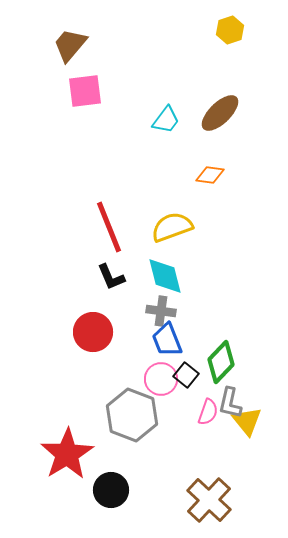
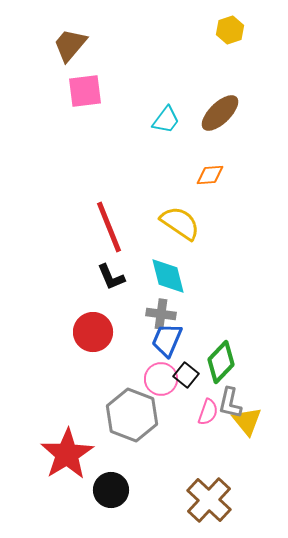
orange diamond: rotated 12 degrees counterclockwise
yellow semicircle: moved 8 px right, 4 px up; rotated 54 degrees clockwise
cyan diamond: moved 3 px right
gray cross: moved 3 px down
blue trapezoid: rotated 45 degrees clockwise
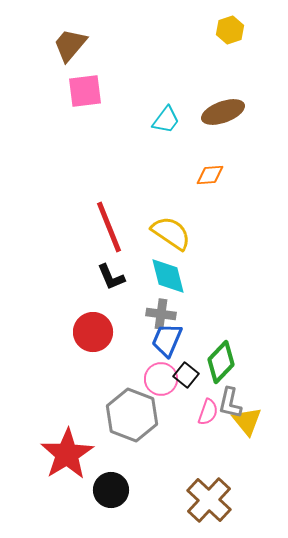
brown ellipse: moved 3 px right, 1 px up; rotated 24 degrees clockwise
yellow semicircle: moved 9 px left, 10 px down
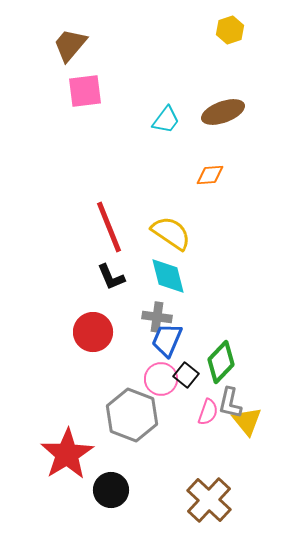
gray cross: moved 4 px left, 3 px down
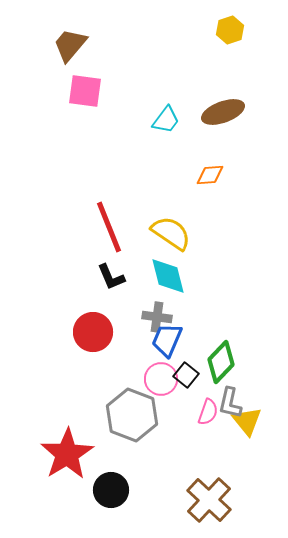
pink square: rotated 15 degrees clockwise
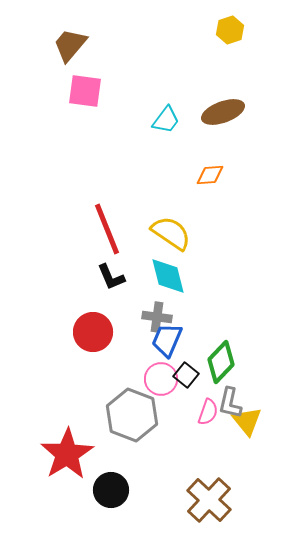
red line: moved 2 px left, 2 px down
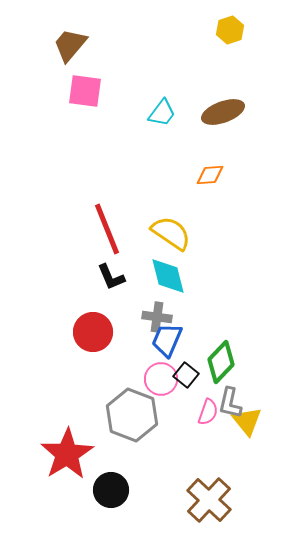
cyan trapezoid: moved 4 px left, 7 px up
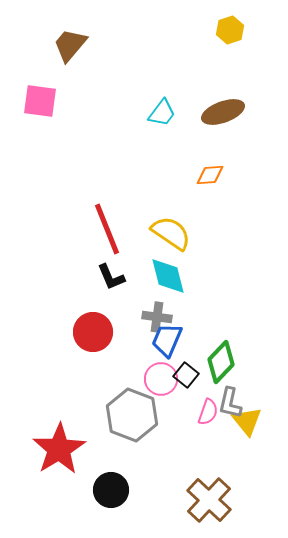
pink square: moved 45 px left, 10 px down
red star: moved 8 px left, 5 px up
